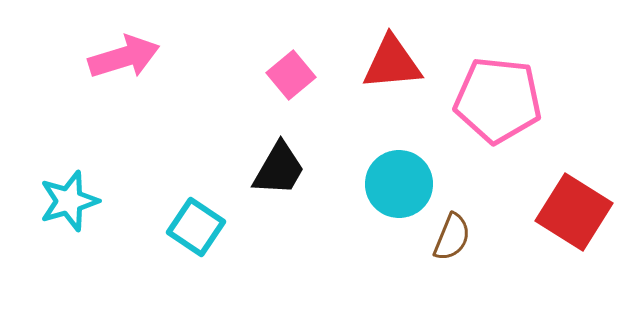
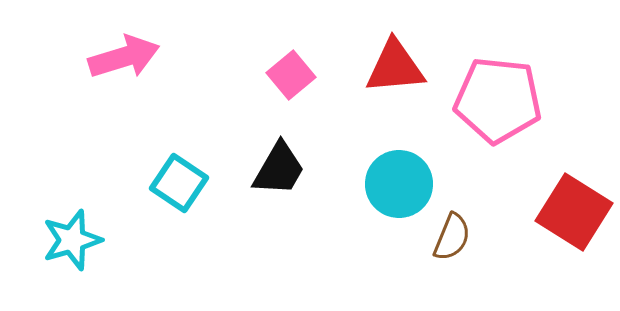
red triangle: moved 3 px right, 4 px down
cyan star: moved 3 px right, 39 px down
cyan square: moved 17 px left, 44 px up
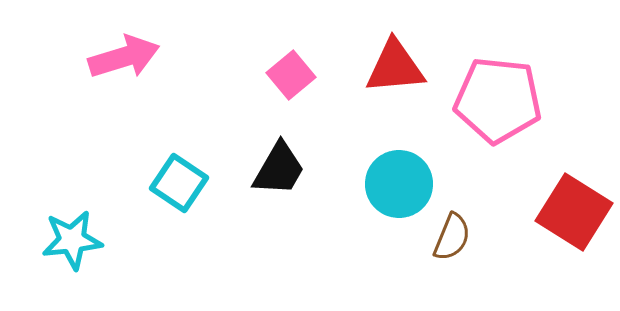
cyan star: rotated 10 degrees clockwise
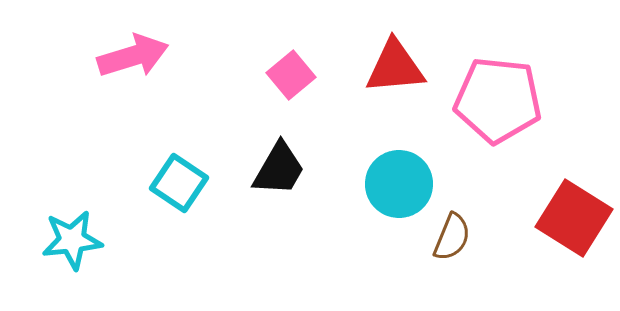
pink arrow: moved 9 px right, 1 px up
red square: moved 6 px down
